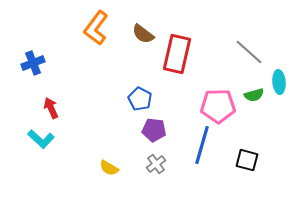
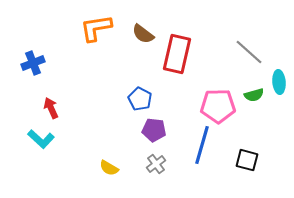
orange L-shape: rotated 44 degrees clockwise
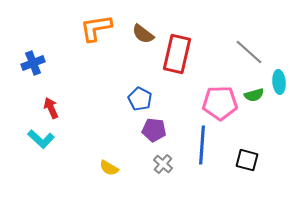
pink pentagon: moved 2 px right, 3 px up
blue line: rotated 12 degrees counterclockwise
gray cross: moved 7 px right; rotated 12 degrees counterclockwise
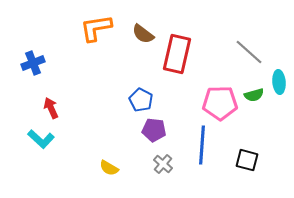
blue pentagon: moved 1 px right, 1 px down
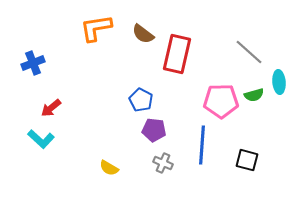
pink pentagon: moved 1 px right, 2 px up
red arrow: rotated 105 degrees counterclockwise
gray cross: moved 1 px up; rotated 18 degrees counterclockwise
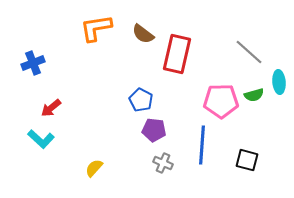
yellow semicircle: moved 15 px left; rotated 102 degrees clockwise
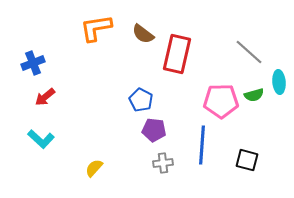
red arrow: moved 6 px left, 11 px up
gray cross: rotated 30 degrees counterclockwise
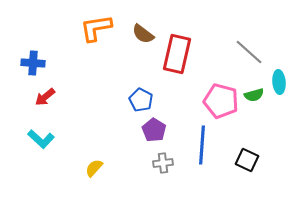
blue cross: rotated 25 degrees clockwise
pink pentagon: rotated 16 degrees clockwise
purple pentagon: rotated 25 degrees clockwise
black square: rotated 10 degrees clockwise
